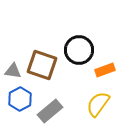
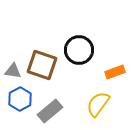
orange rectangle: moved 10 px right, 2 px down
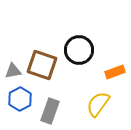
gray triangle: rotated 18 degrees counterclockwise
gray rectangle: rotated 30 degrees counterclockwise
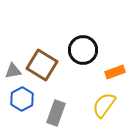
black circle: moved 4 px right
brown square: rotated 12 degrees clockwise
blue hexagon: moved 2 px right
yellow semicircle: moved 6 px right, 1 px down
gray rectangle: moved 6 px right, 2 px down
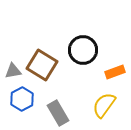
gray rectangle: moved 2 px right; rotated 50 degrees counterclockwise
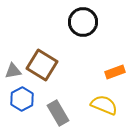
black circle: moved 28 px up
yellow semicircle: rotated 76 degrees clockwise
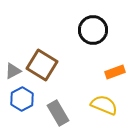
black circle: moved 10 px right, 8 px down
gray triangle: rotated 18 degrees counterclockwise
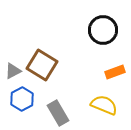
black circle: moved 10 px right
